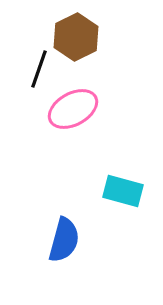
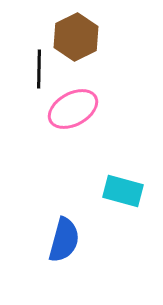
black line: rotated 18 degrees counterclockwise
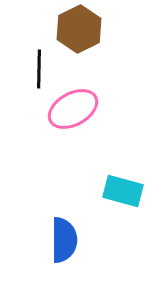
brown hexagon: moved 3 px right, 8 px up
blue semicircle: rotated 15 degrees counterclockwise
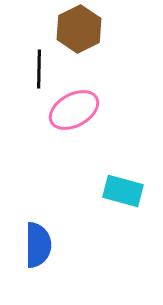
pink ellipse: moved 1 px right, 1 px down
blue semicircle: moved 26 px left, 5 px down
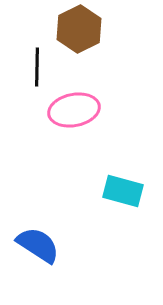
black line: moved 2 px left, 2 px up
pink ellipse: rotated 18 degrees clockwise
blue semicircle: rotated 57 degrees counterclockwise
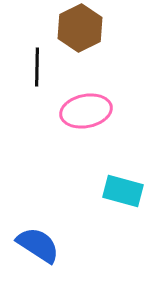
brown hexagon: moved 1 px right, 1 px up
pink ellipse: moved 12 px right, 1 px down
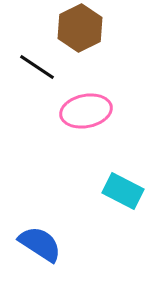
black line: rotated 57 degrees counterclockwise
cyan rectangle: rotated 12 degrees clockwise
blue semicircle: moved 2 px right, 1 px up
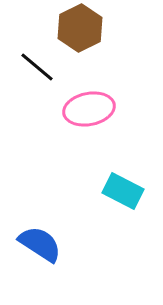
black line: rotated 6 degrees clockwise
pink ellipse: moved 3 px right, 2 px up
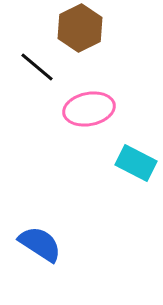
cyan rectangle: moved 13 px right, 28 px up
